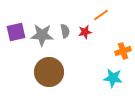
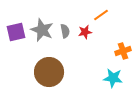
gray star: moved 5 px up; rotated 20 degrees clockwise
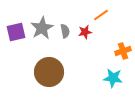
gray star: moved 2 px up; rotated 20 degrees clockwise
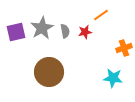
orange cross: moved 1 px right, 3 px up
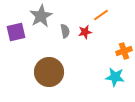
gray star: moved 1 px left, 12 px up
orange cross: moved 3 px down
cyan star: moved 2 px right, 1 px up
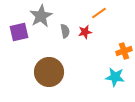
orange line: moved 2 px left, 2 px up
purple square: moved 3 px right
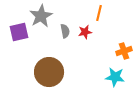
orange line: rotated 42 degrees counterclockwise
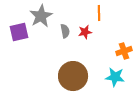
orange line: rotated 14 degrees counterclockwise
brown circle: moved 24 px right, 4 px down
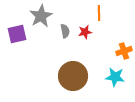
purple square: moved 2 px left, 2 px down
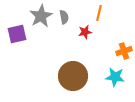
orange line: rotated 14 degrees clockwise
gray semicircle: moved 1 px left, 14 px up
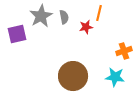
red star: moved 1 px right, 5 px up
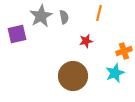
red star: moved 14 px down
cyan star: moved 4 px up; rotated 30 degrees counterclockwise
